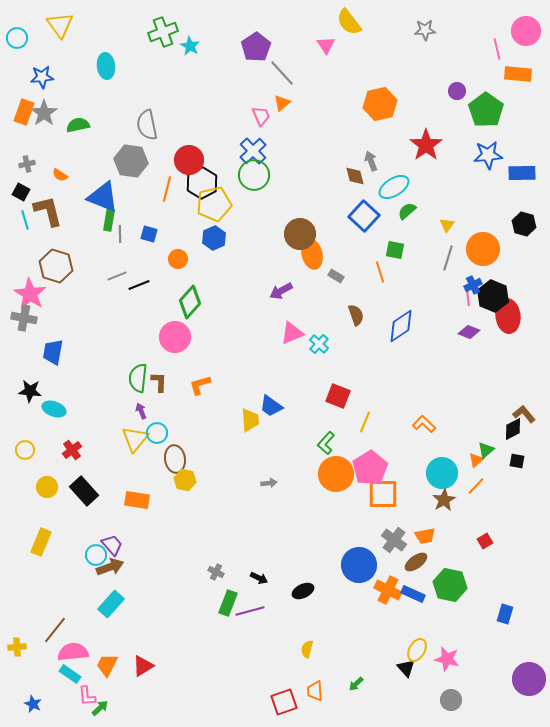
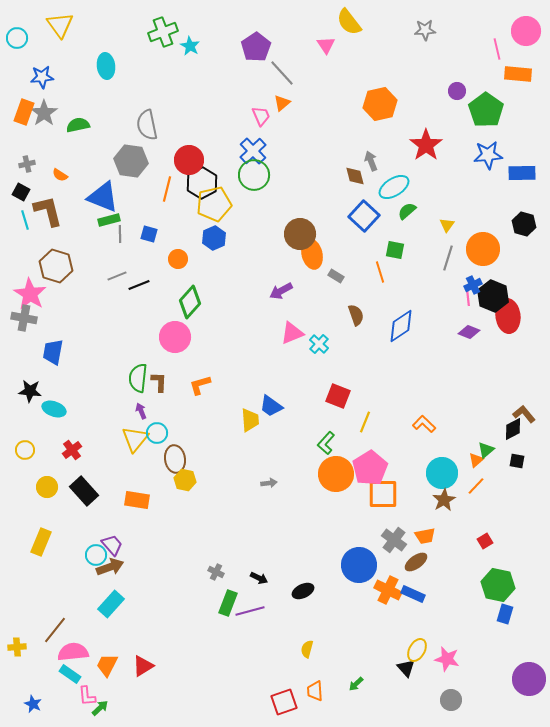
green rectangle at (109, 220): rotated 65 degrees clockwise
green hexagon at (450, 585): moved 48 px right
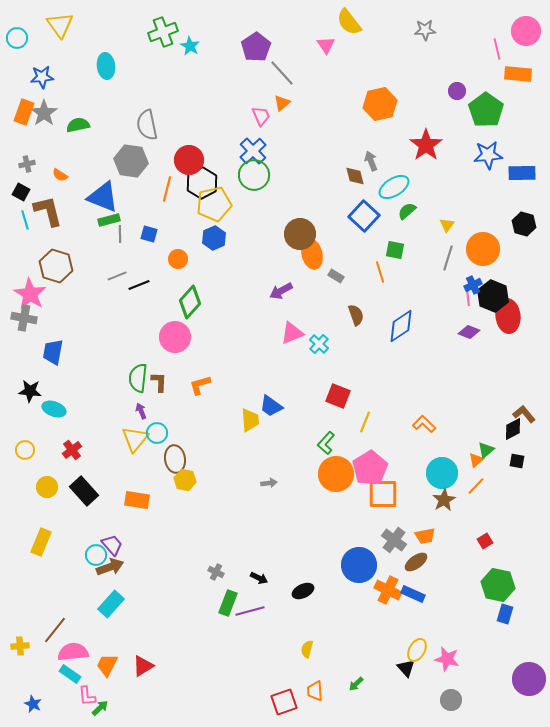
yellow cross at (17, 647): moved 3 px right, 1 px up
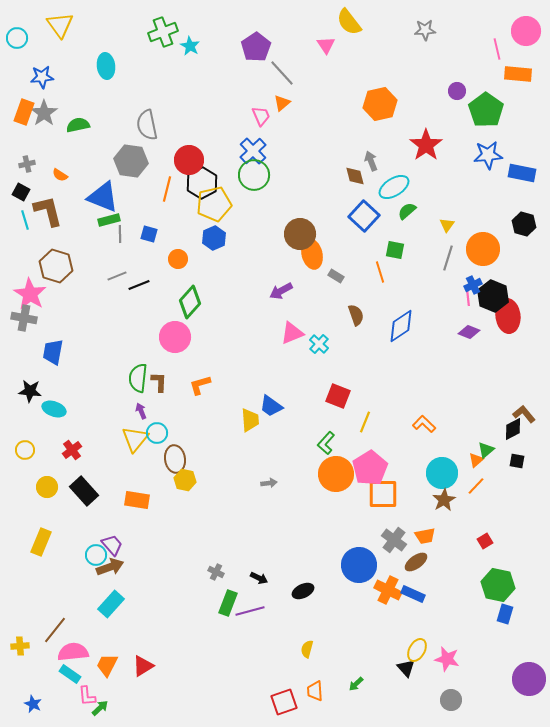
blue rectangle at (522, 173): rotated 12 degrees clockwise
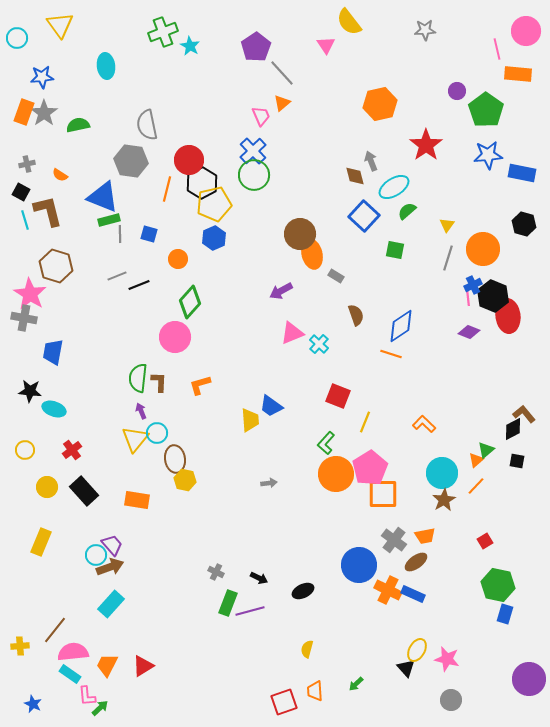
orange line at (380, 272): moved 11 px right, 82 px down; rotated 55 degrees counterclockwise
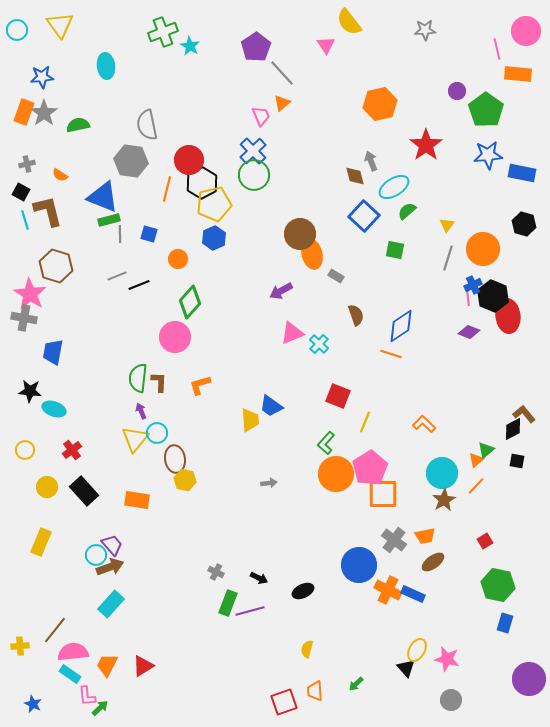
cyan circle at (17, 38): moved 8 px up
brown ellipse at (416, 562): moved 17 px right
blue rectangle at (505, 614): moved 9 px down
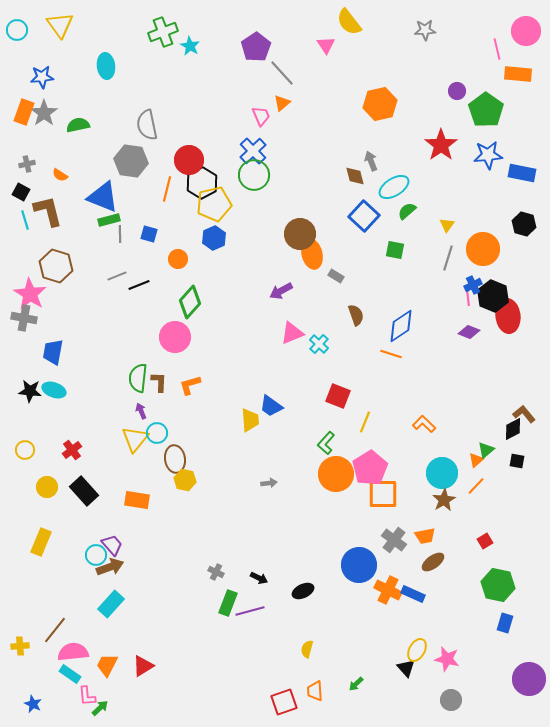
red star at (426, 145): moved 15 px right
orange L-shape at (200, 385): moved 10 px left
cyan ellipse at (54, 409): moved 19 px up
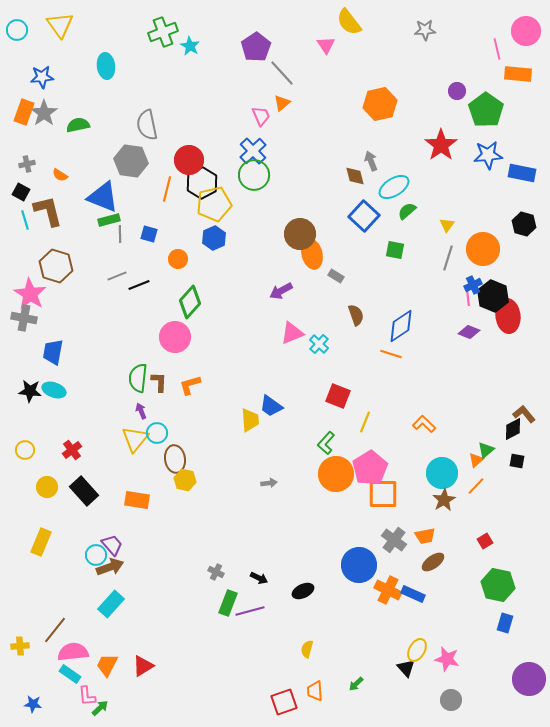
blue star at (33, 704): rotated 18 degrees counterclockwise
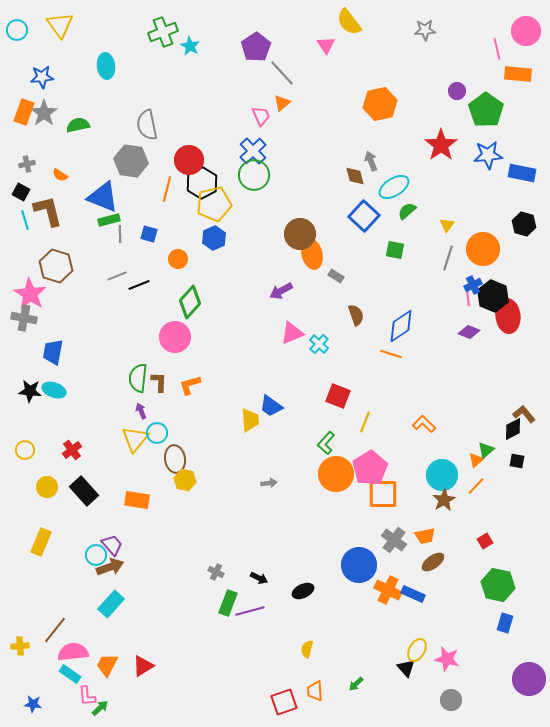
cyan circle at (442, 473): moved 2 px down
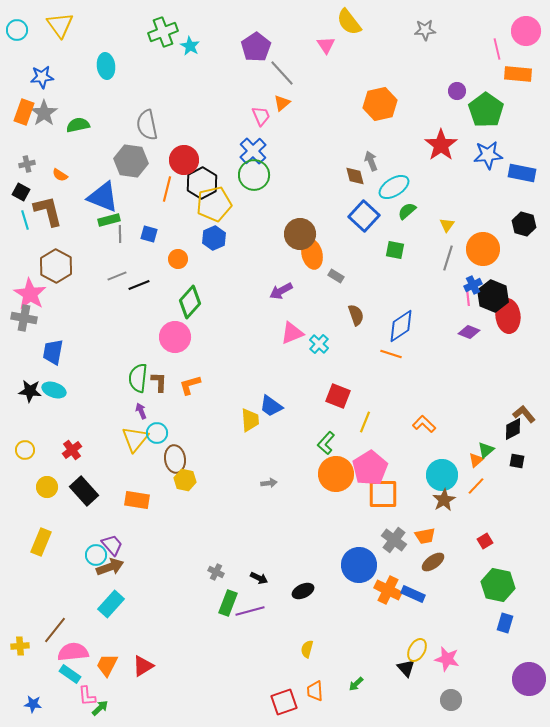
red circle at (189, 160): moved 5 px left
brown hexagon at (56, 266): rotated 12 degrees clockwise
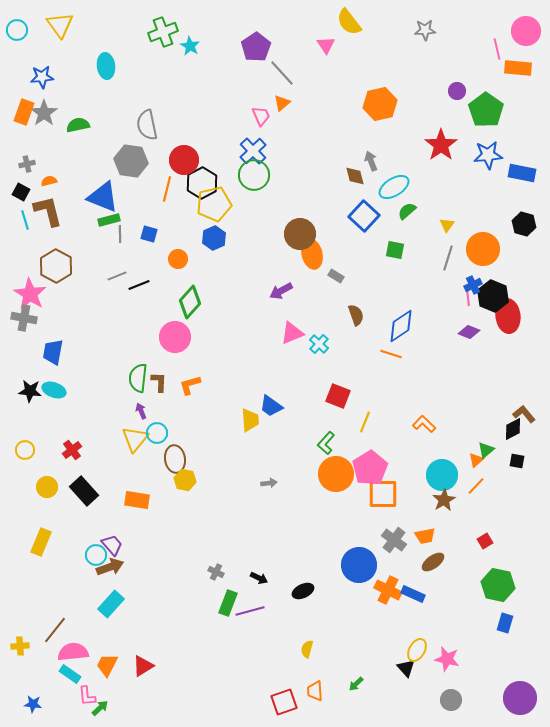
orange rectangle at (518, 74): moved 6 px up
orange semicircle at (60, 175): moved 11 px left, 6 px down; rotated 133 degrees clockwise
purple circle at (529, 679): moved 9 px left, 19 px down
